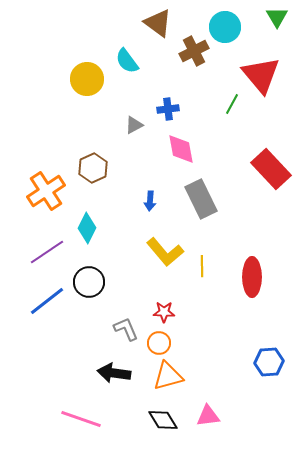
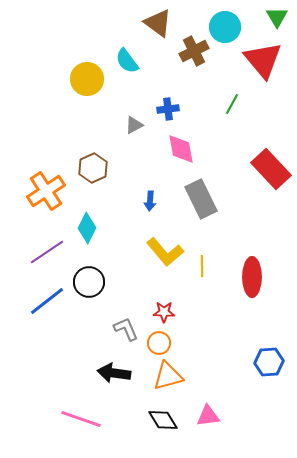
red triangle: moved 2 px right, 15 px up
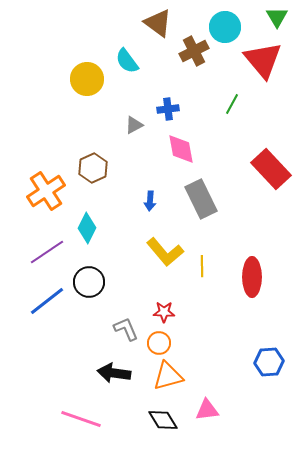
pink triangle: moved 1 px left, 6 px up
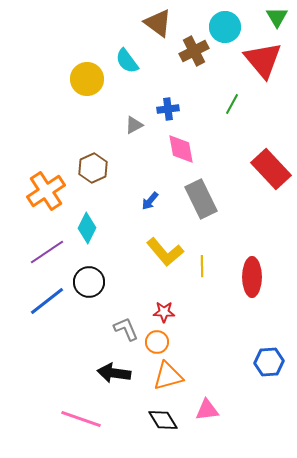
blue arrow: rotated 36 degrees clockwise
orange circle: moved 2 px left, 1 px up
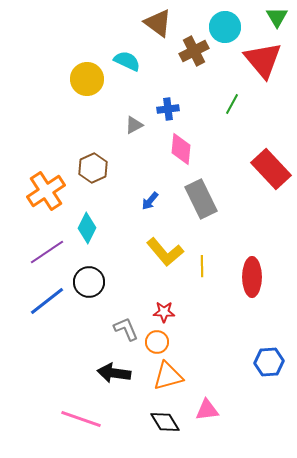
cyan semicircle: rotated 152 degrees clockwise
pink diamond: rotated 16 degrees clockwise
black diamond: moved 2 px right, 2 px down
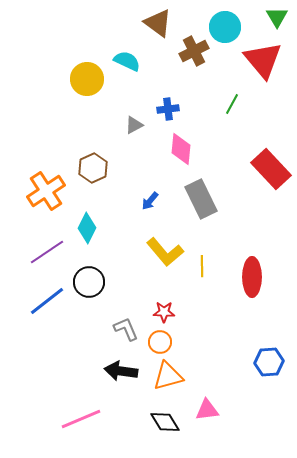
orange circle: moved 3 px right
black arrow: moved 7 px right, 2 px up
pink line: rotated 42 degrees counterclockwise
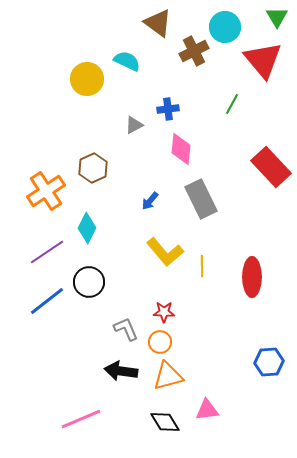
red rectangle: moved 2 px up
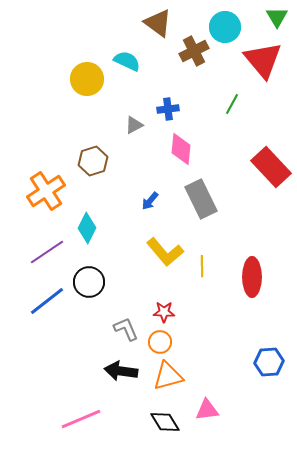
brown hexagon: moved 7 px up; rotated 8 degrees clockwise
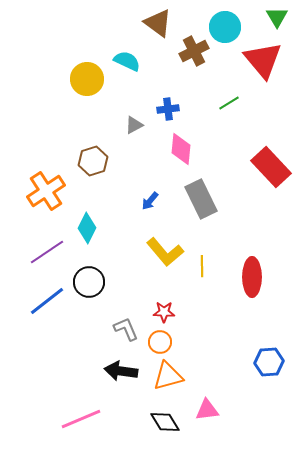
green line: moved 3 px left, 1 px up; rotated 30 degrees clockwise
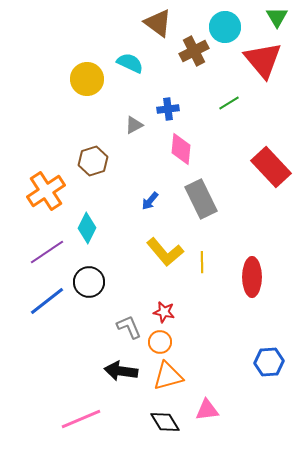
cyan semicircle: moved 3 px right, 2 px down
yellow line: moved 4 px up
red star: rotated 10 degrees clockwise
gray L-shape: moved 3 px right, 2 px up
